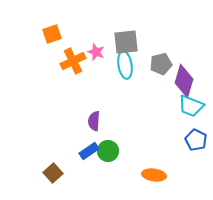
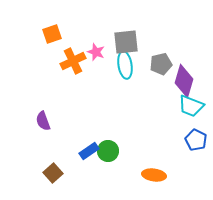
purple semicircle: moved 51 px left; rotated 24 degrees counterclockwise
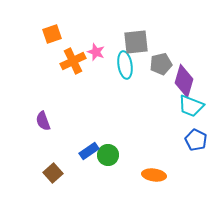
gray square: moved 10 px right
green circle: moved 4 px down
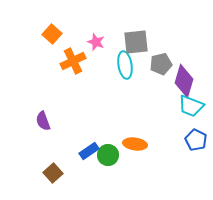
orange square: rotated 30 degrees counterclockwise
pink star: moved 10 px up
orange ellipse: moved 19 px left, 31 px up
